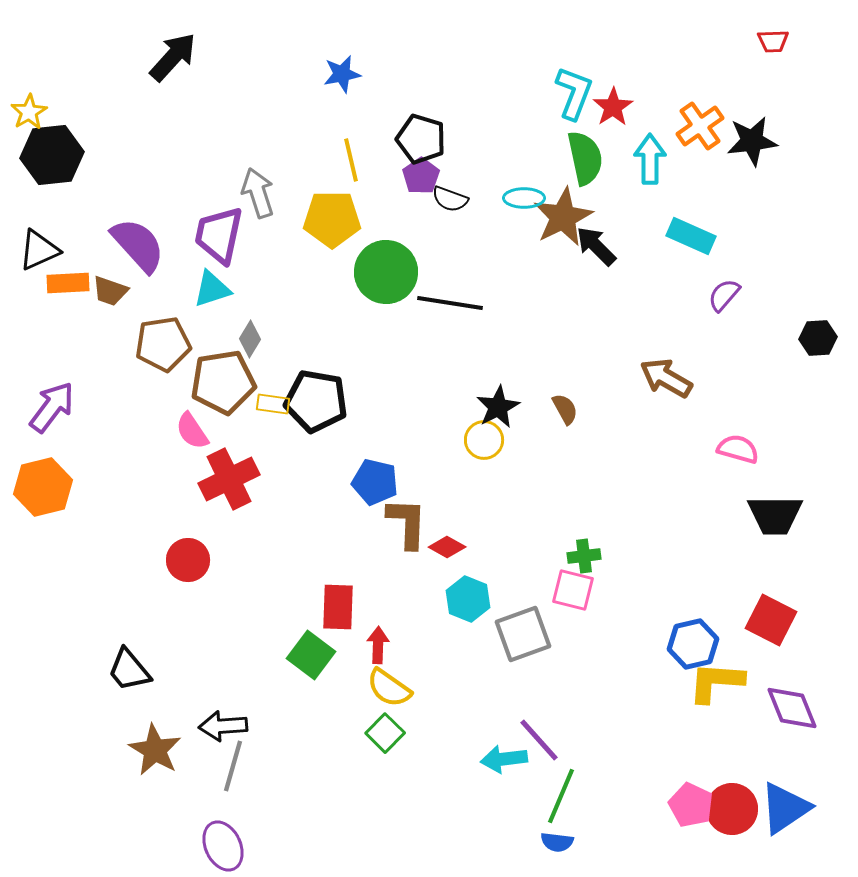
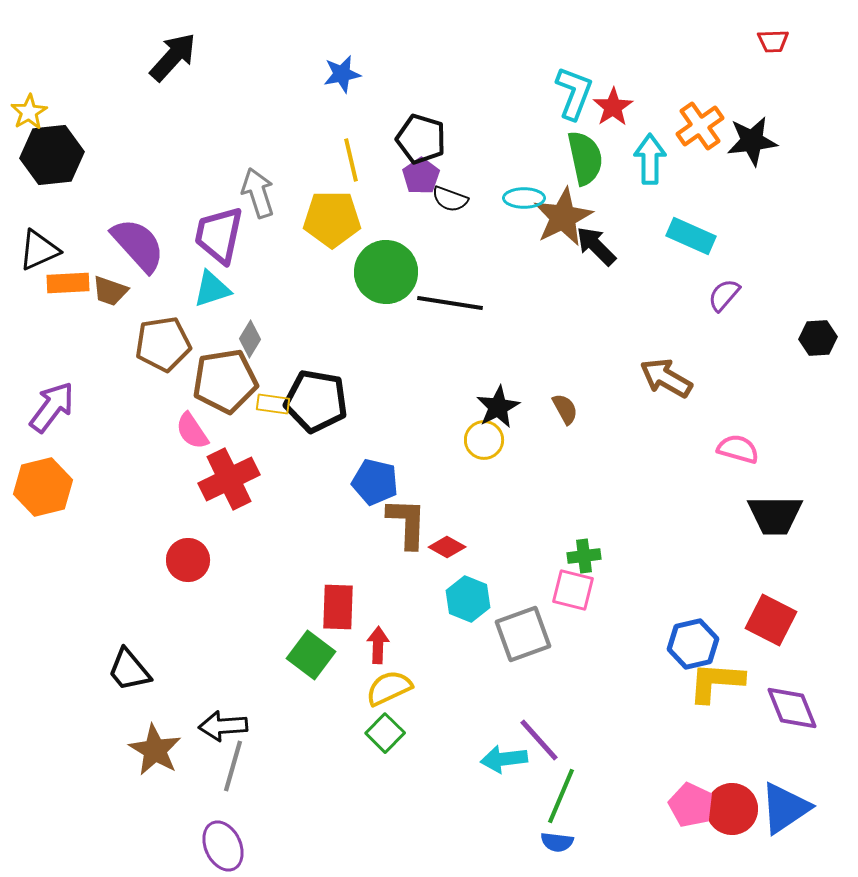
brown pentagon at (223, 382): moved 2 px right, 1 px up
yellow semicircle at (389, 688): rotated 120 degrees clockwise
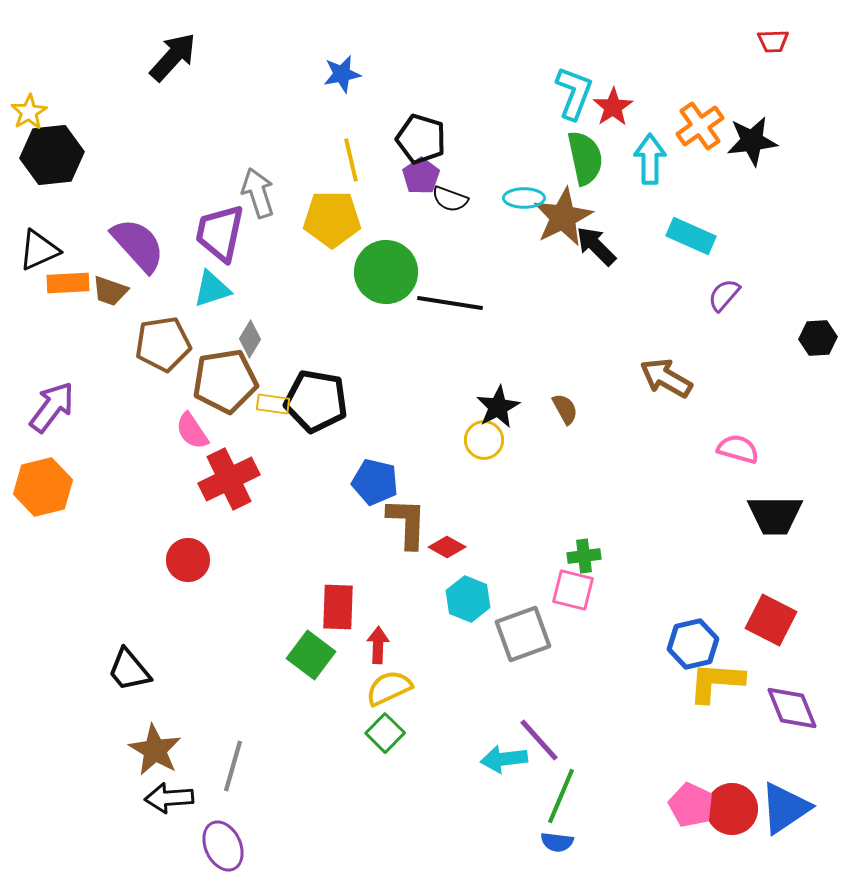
purple trapezoid at (219, 235): moved 1 px right, 2 px up
black arrow at (223, 726): moved 54 px left, 72 px down
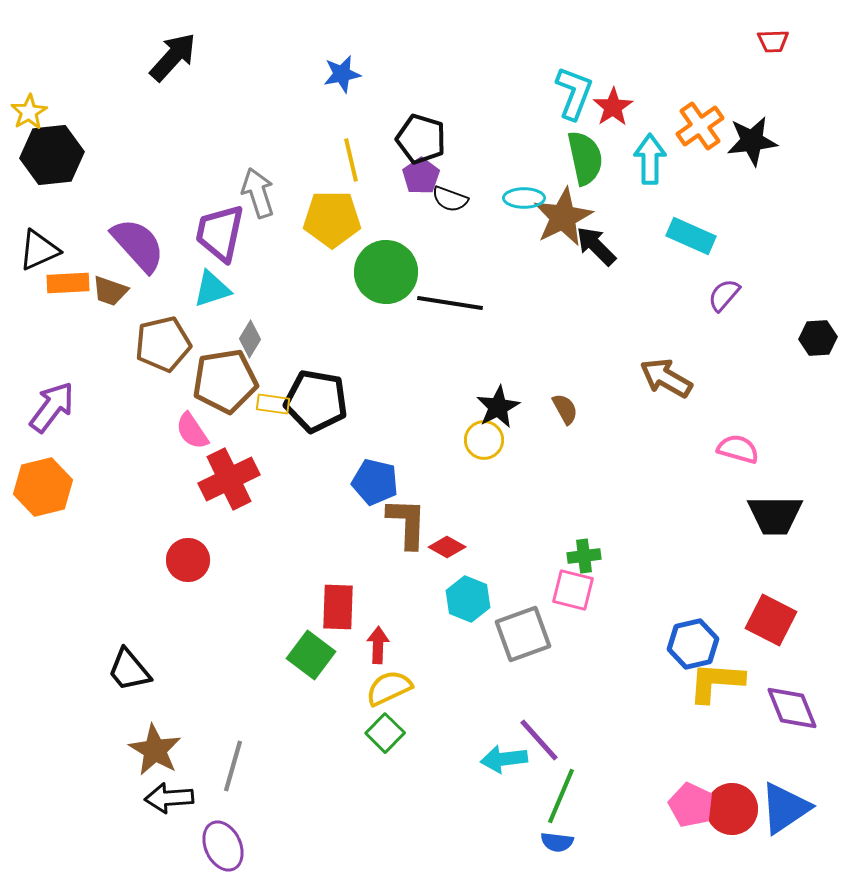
brown pentagon at (163, 344): rotated 4 degrees counterclockwise
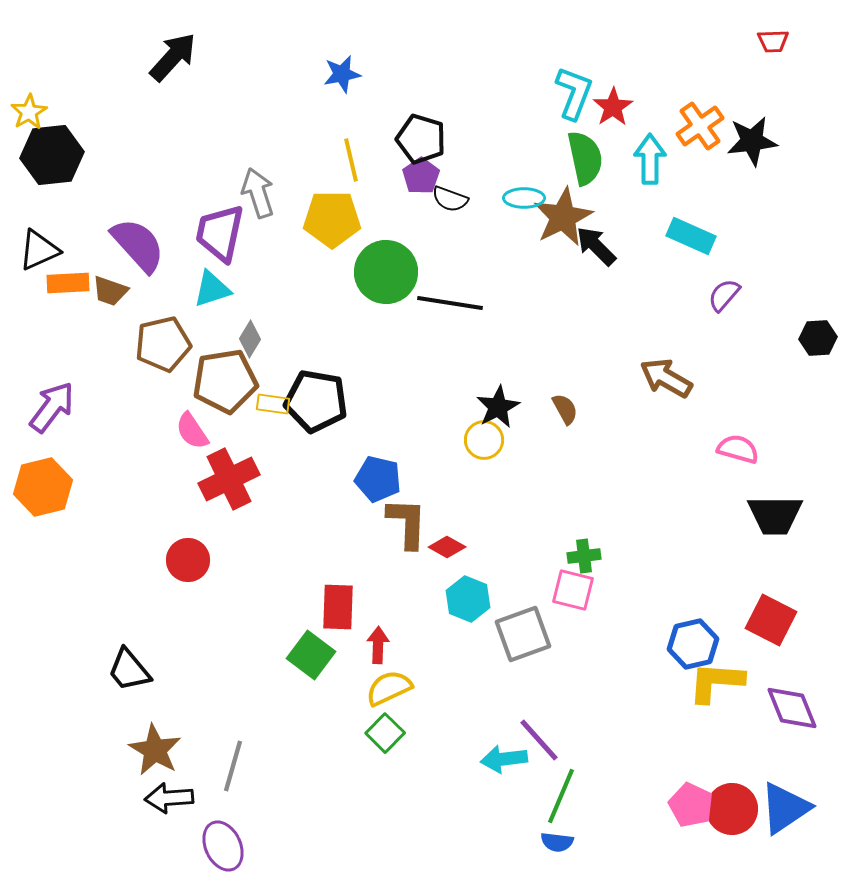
blue pentagon at (375, 482): moved 3 px right, 3 px up
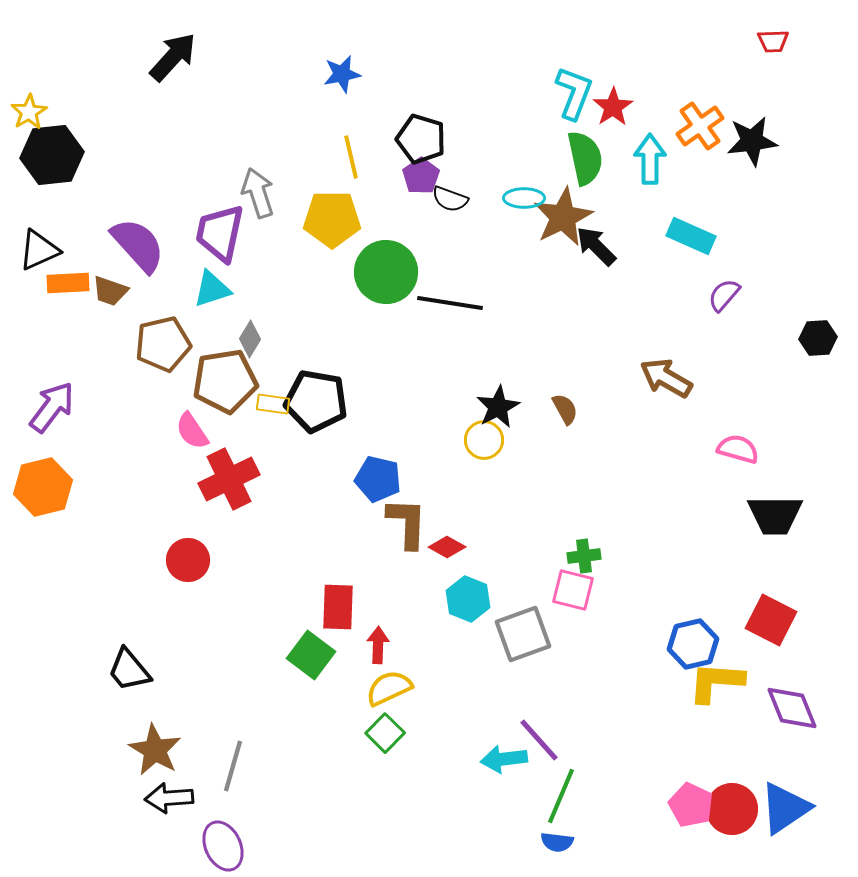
yellow line at (351, 160): moved 3 px up
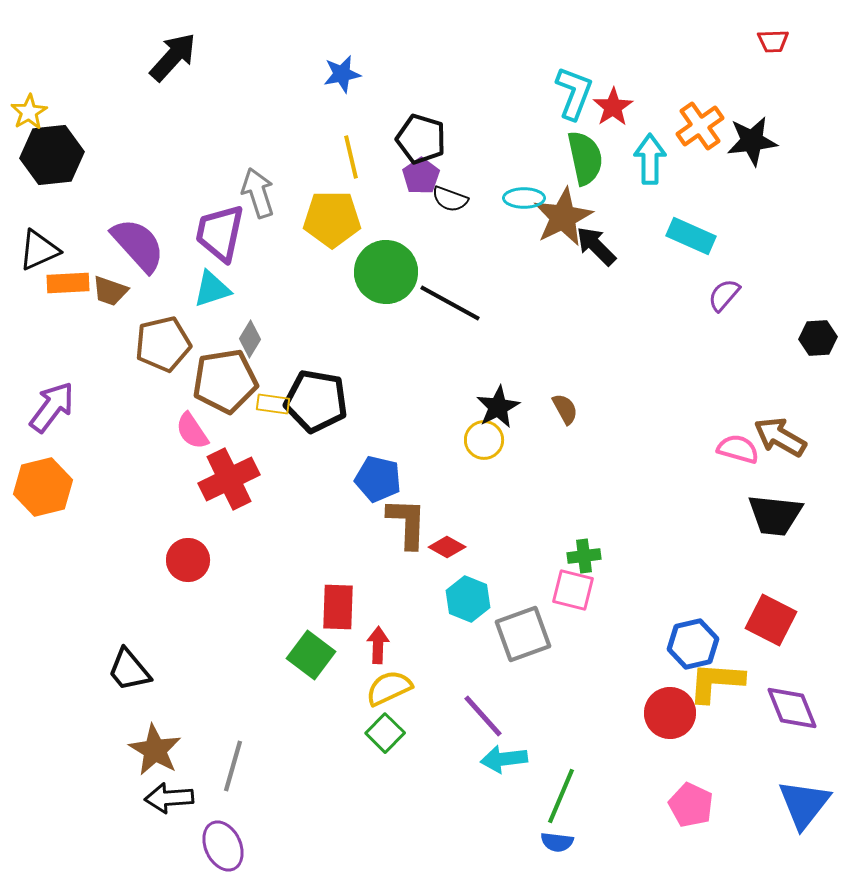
black line at (450, 303): rotated 20 degrees clockwise
brown arrow at (666, 378): moved 114 px right, 59 px down
black trapezoid at (775, 515): rotated 6 degrees clockwise
purple line at (539, 740): moved 56 px left, 24 px up
blue triangle at (785, 808): moved 19 px right, 4 px up; rotated 18 degrees counterclockwise
red circle at (732, 809): moved 62 px left, 96 px up
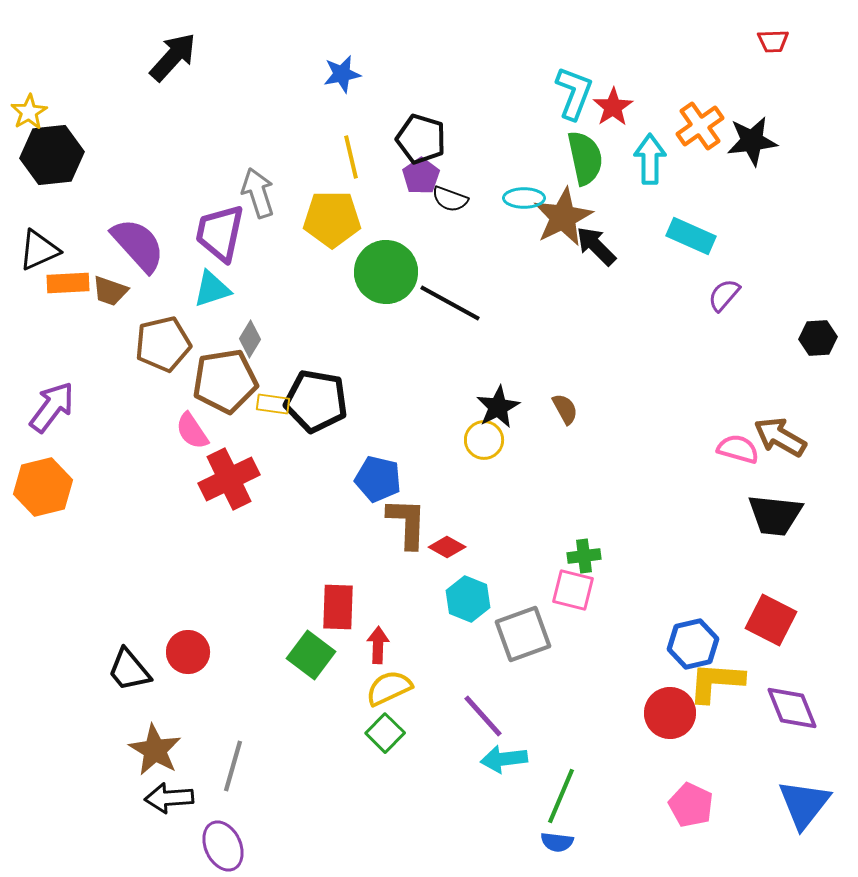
red circle at (188, 560): moved 92 px down
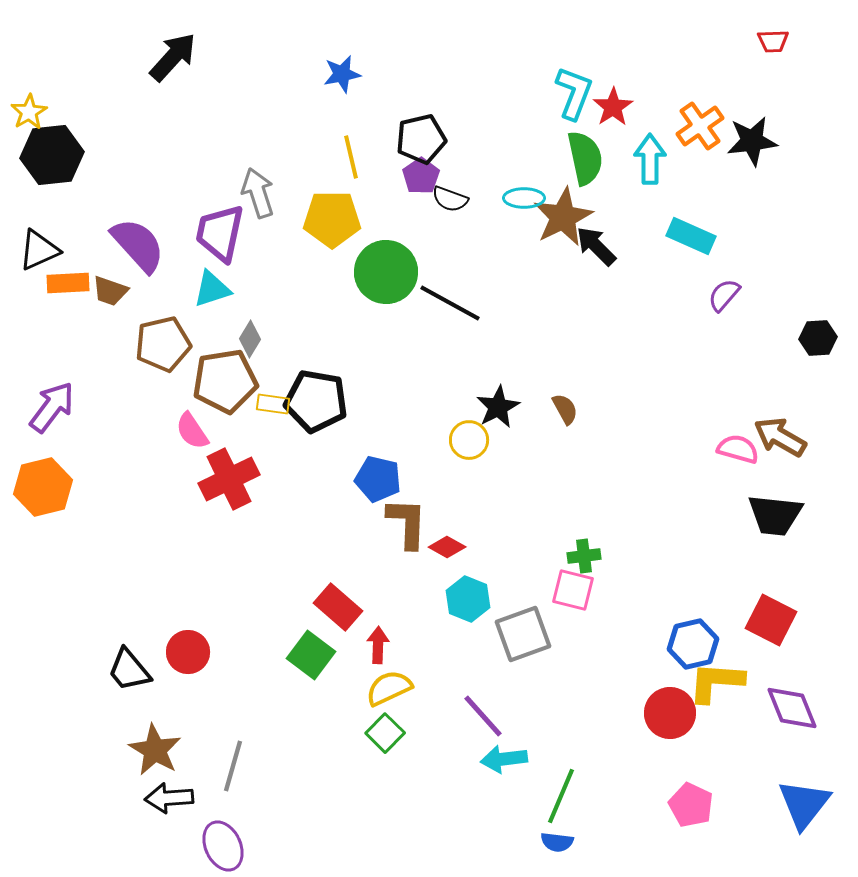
black pentagon at (421, 139): rotated 30 degrees counterclockwise
yellow circle at (484, 440): moved 15 px left
red rectangle at (338, 607): rotated 51 degrees counterclockwise
